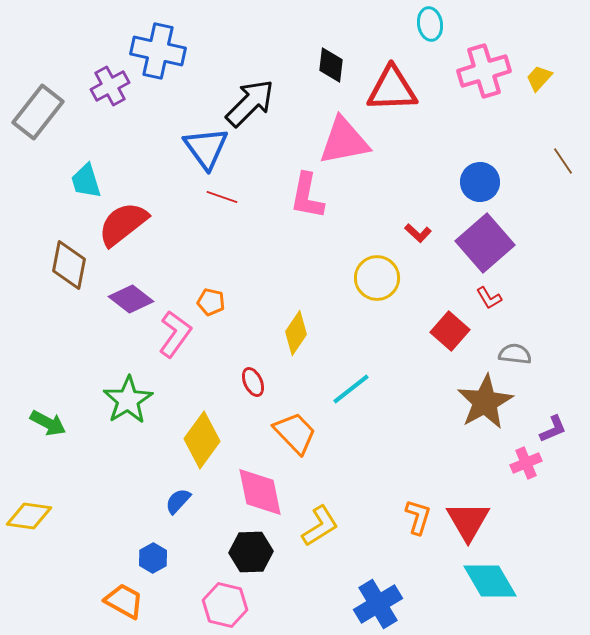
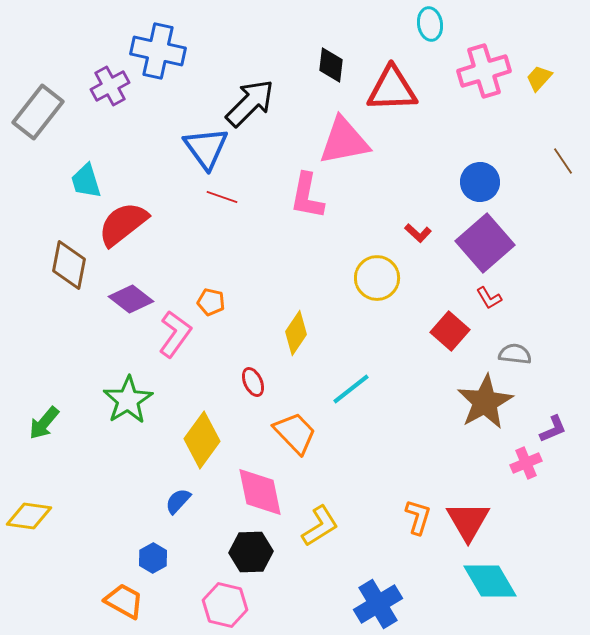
green arrow at (48, 423): moved 4 px left; rotated 102 degrees clockwise
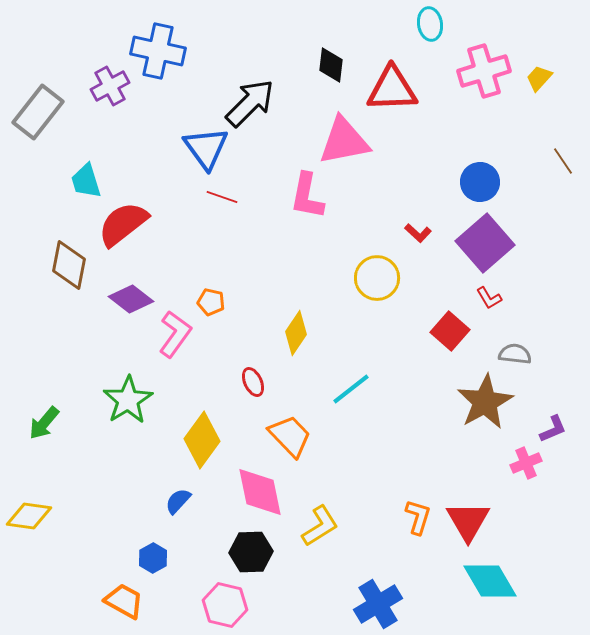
orange trapezoid at (295, 433): moved 5 px left, 3 px down
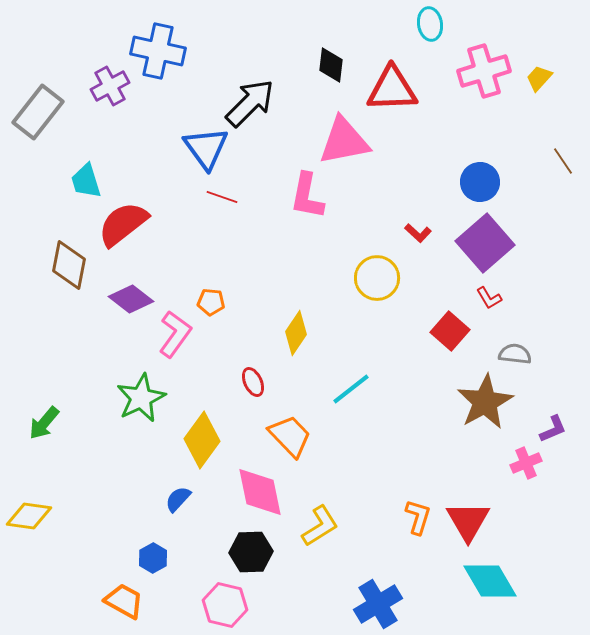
orange pentagon at (211, 302): rotated 8 degrees counterclockwise
green star at (128, 400): moved 13 px right, 2 px up; rotated 6 degrees clockwise
blue semicircle at (178, 501): moved 2 px up
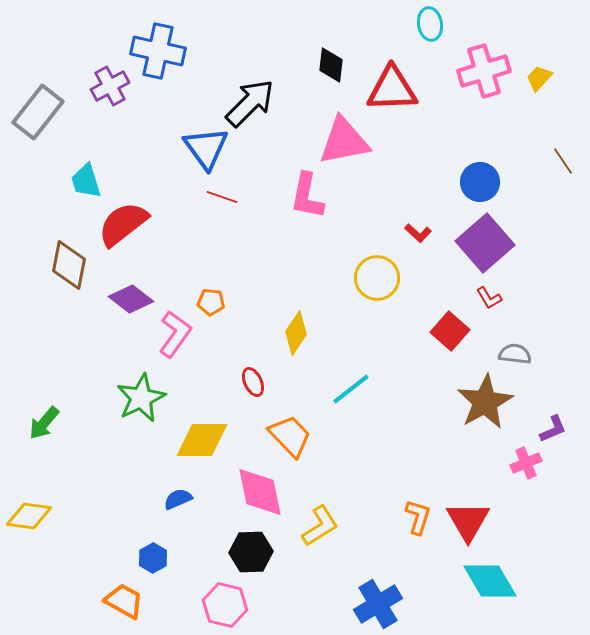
yellow diamond at (202, 440): rotated 54 degrees clockwise
blue semicircle at (178, 499): rotated 24 degrees clockwise
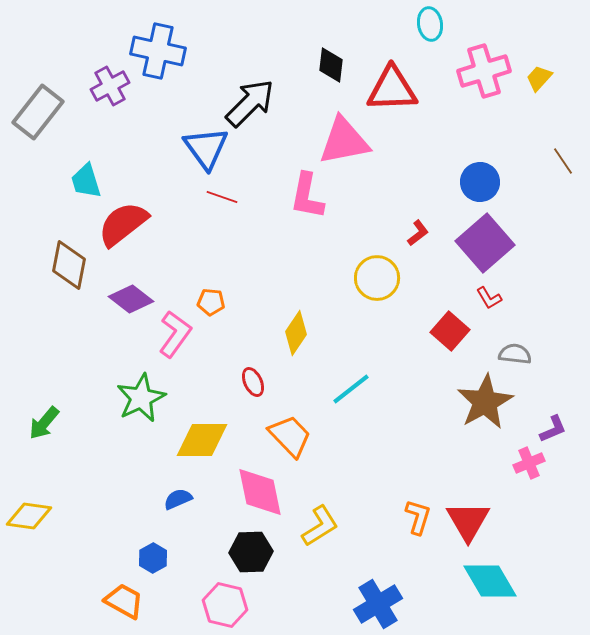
red L-shape at (418, 233): rotated 80 degrees counterclockwise
pink cross at (526, 463): moved 3 px right
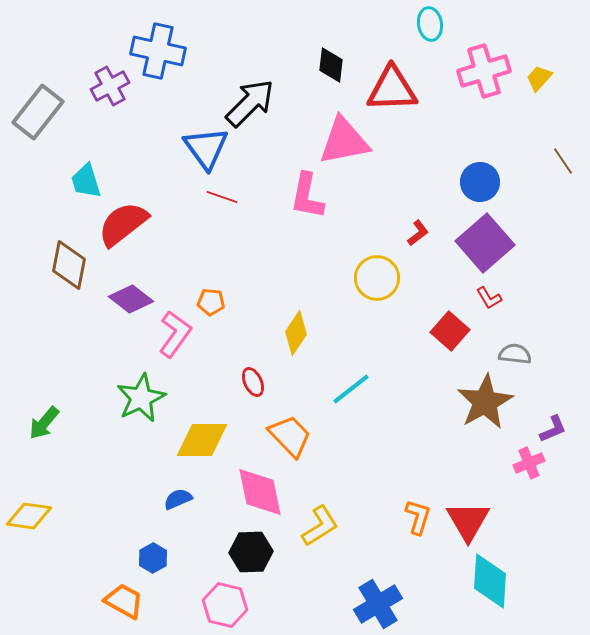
cyan diamond at (490, 581): rotated 34 degrees clockwise
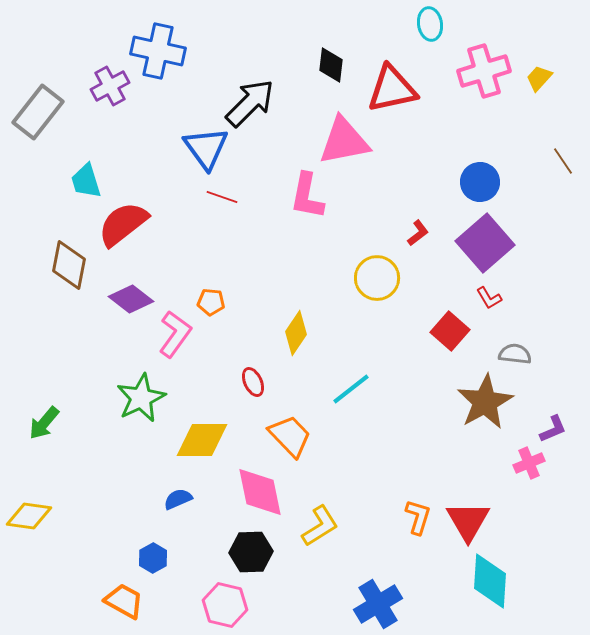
red triangle at (392, 89): rotated 10 degrees counterclockwise
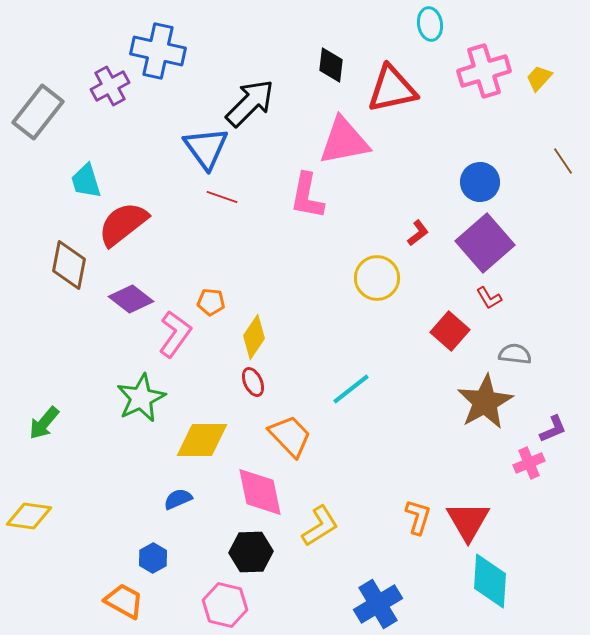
yellow diamond at (296, 333): moved 42 px left, 4 px down
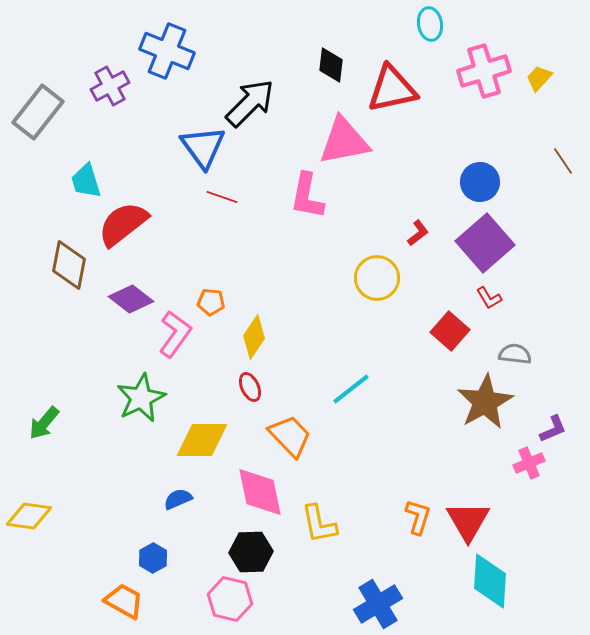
blue cross at (158, 51): moved 9 px right; rotated 10 degrees clockwise
blue triangle at (206, 148): moved 3 px left, 1 px up
red ellipse at (253, 382): moved 3 px left, 5 px down
yellow L-shape at (320, 526): moved 1 px left, 2 px up; rotated 111 degrees clockwise
pink hexagon at (225, 605): moved 5 px right, 6 px up
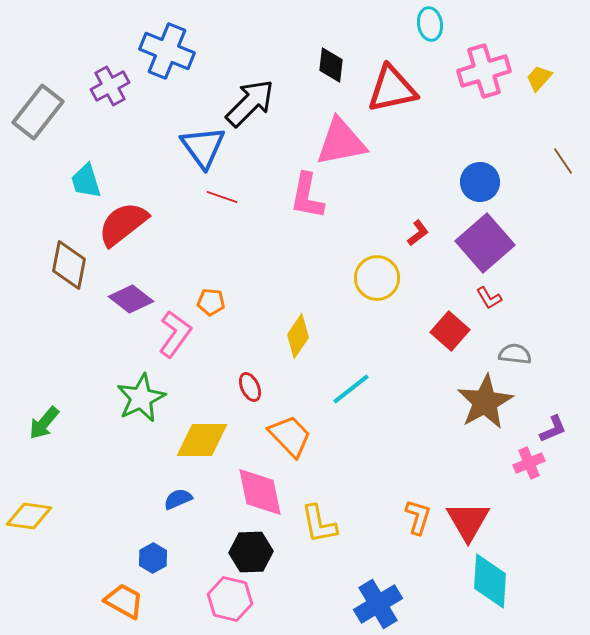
pink triangle at (344, 141): moved 3 px left, 1 px down
yellow diamond at (254, 337): moved 44 px right, 1 px up
